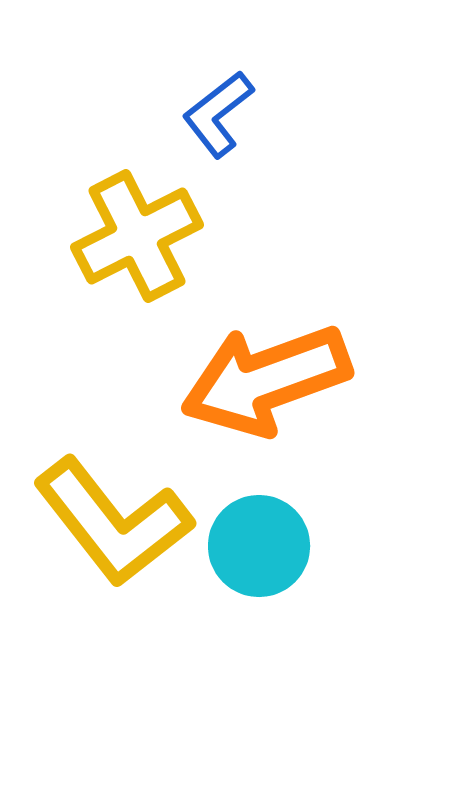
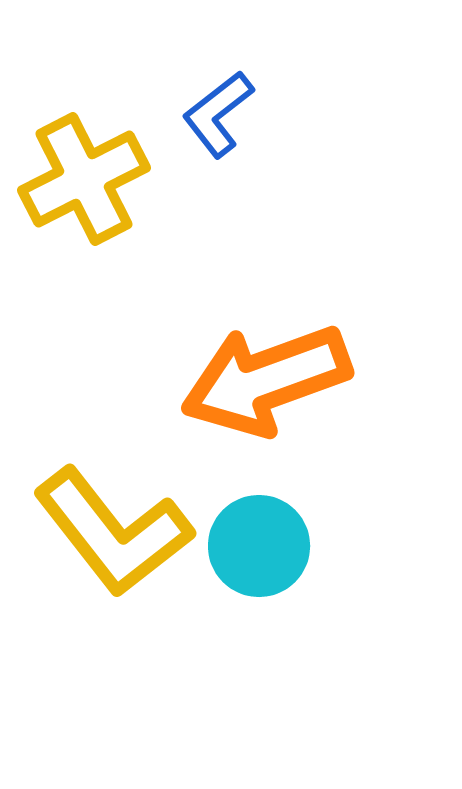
yellow cross: moved 53 px left, 57 px up
yellow L-shape: moved 10 px down
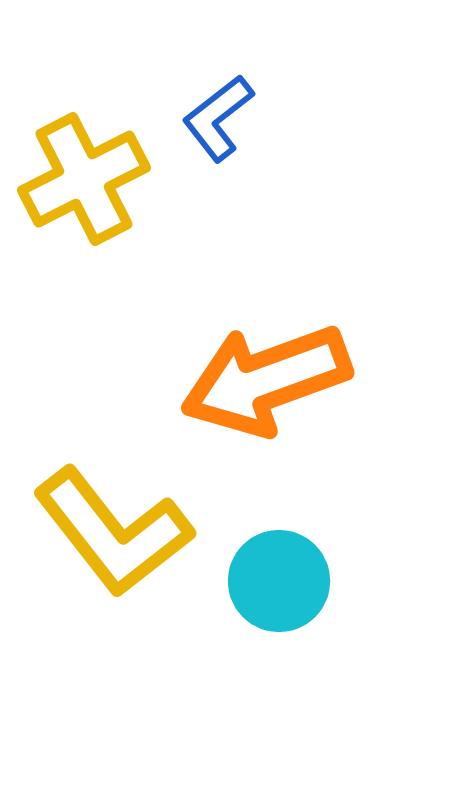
blue L-shape: moved 4 px down
cyan circle: moved 20 px right, 35 px down
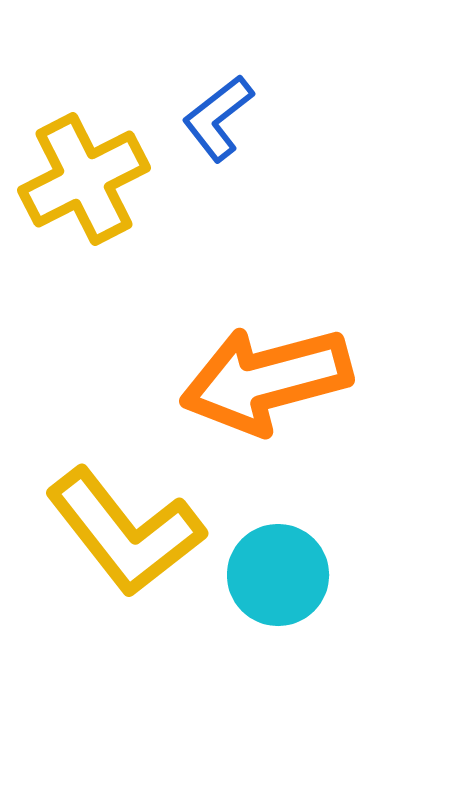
orange arrow: rotated 5 degrees clockwise
yellow L-shape: moved 12 px right
cyan circle: moved 1 px left, 6 px up
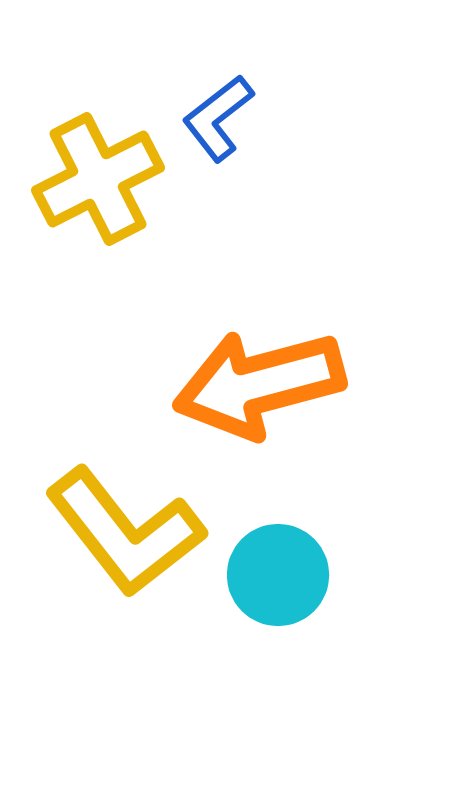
yellow cross: moved 14 px right
orange arrow: moved 7 px left, 4 px down
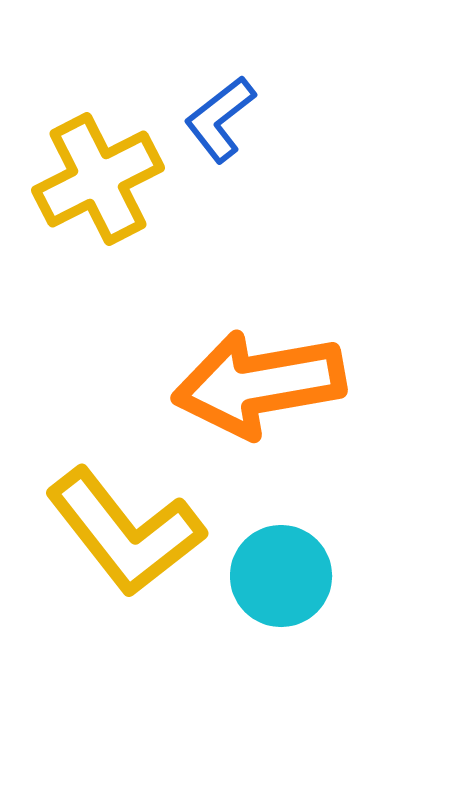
blue L-shape: moved 2 px right, 1 px down
orange arrow: rotated 5 degrees clockwise
cyan circle: moved 3 px right, 1 px down
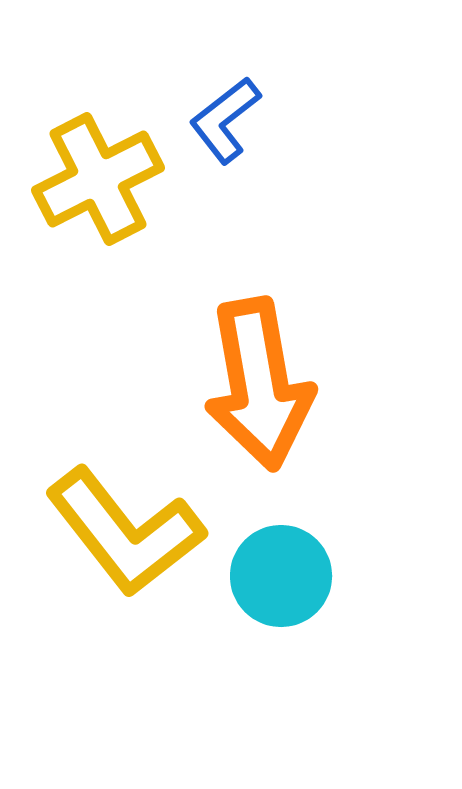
blue L-shape: moved 5 px right, 1 px down
orange arrow: rotated 90 degrees counterclockwise
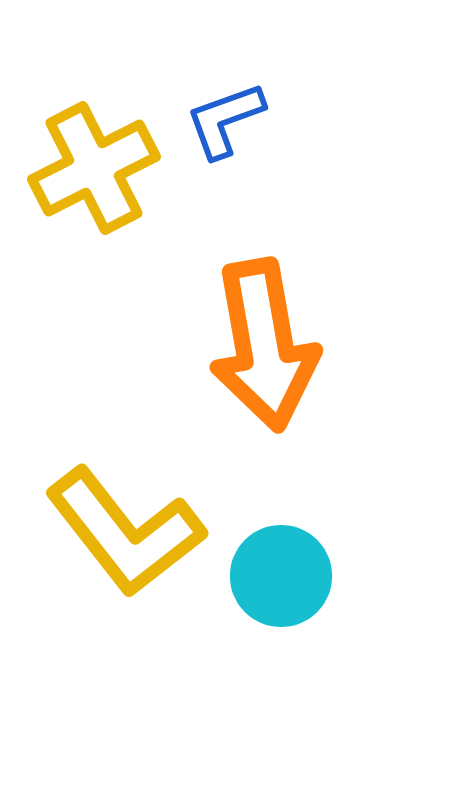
blue L-shape: rotated 18 degrees clockwise
yellow cross: moved 4 px left, 11 px up
orange arrow: moved 5 px right, 39 px up
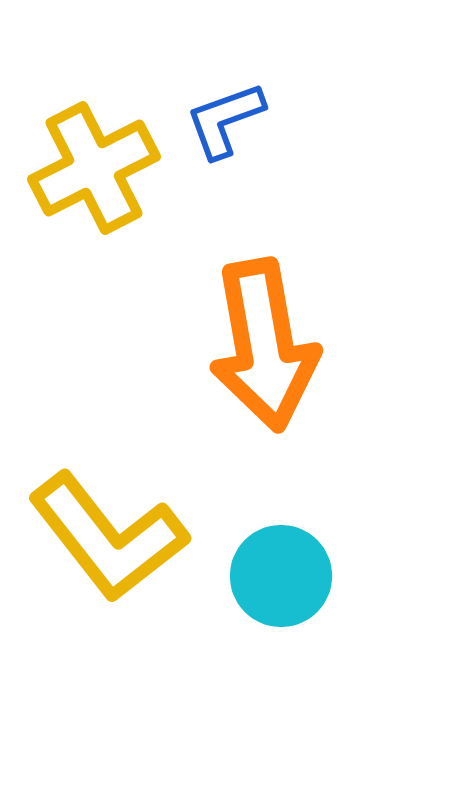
yellow L-shape: moved 17 px left, 5 px down
